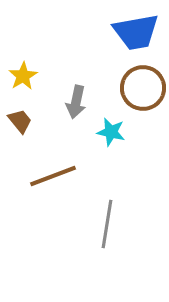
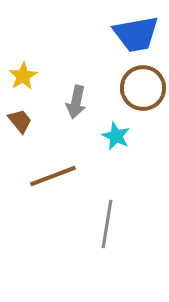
blue trapezoid: moved 2 px down
cyan star: moved 5 px right, 4 px down; rotated 12 degrees clockwise
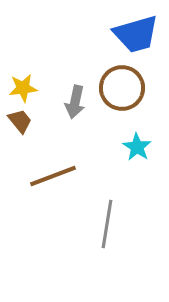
blue trapezoid: rotated 6 degrees counterclockwise
yellow star: moved 12 px down; rotated 24 degrees clockwise
brown circle: moved 21 px left
gray arrow: moved 1 px left
cyan star: moved 21 px right, 11 px down; rotated 8 degrees clockwise
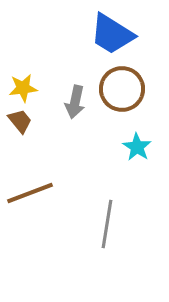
blue trapezoid: moved 24 px left; rotated 48 degrees clockwise
brown circle: moved 1 px down
brown line: moved 23 px left, 17 px down
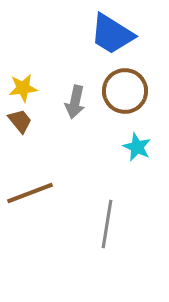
brown circle: moved 3 px right, 2 px down
cyan star: rotated 8 degrees counterclockwise
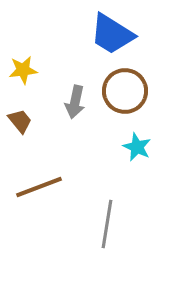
yellow star: moved 18 px up
brown line: moved 9 px right, 6 px up
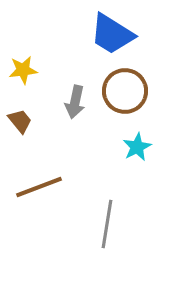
cyan star: rotated 20 degrees clockwise
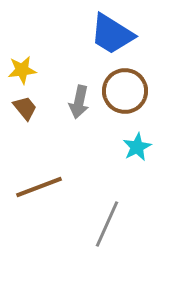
yellow star: moved 1 px left
gray arrow: moved 4 px right
brown trapezoid: moved 5 px right, 13 px up
gray line: rotated 15 degrees clockwise
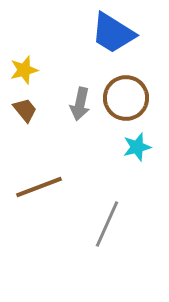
blue trapezoid: moved 1 px right, 1 px up
yellow star: moved 2 px right; rotated 8 degrees counterclockwise
brown circle: moved 1 px right, 7 px down
gray arrow: moved 1 px right, 2 px down
brown trapezoid: moved 2 px down
cyan star: rotated 12 degrees clockwise
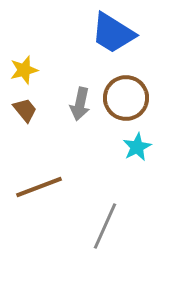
cyan star: rotated 12 degrees counterclockwise
gray line: moved 2 px left, 2 px down
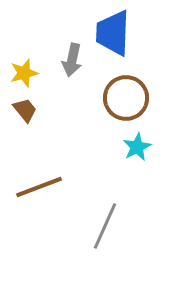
blue trapezoid: rotated 60 degrees clockwise
yellow star: moved 3 px down
gray arrow: moved 8 px left, 44 px up
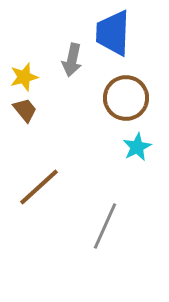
yellow star: moved 4 px down
brown line: rotated 21 degrees counterclockwise
